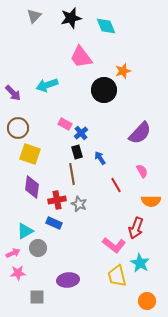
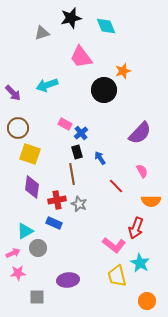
gray triangle: moved 8 px right, 17 px down; rotated 28 degrees clockwise
red line: moved 1 px down; rotated 14 degrees counterclockwise
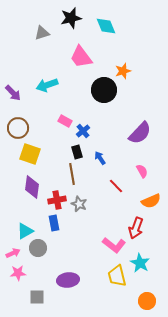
pink rectangle: moved 3 px up
blue cross: moved 2 px right, 2 px up
orange semicircle: rotated 24 degrees counterclockwise
blue rectangle: rotated 56 degrees clockwise
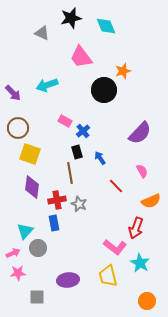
gray triangle: rotated 42 degrees clockwise
brown line: moved 2 px left, 1 px up
cyan triangle: rotated 18 degrees counterclockwise
pink L-shape: moved 1 px right, 2 px down
yellow trapezoid: moved 9 px left
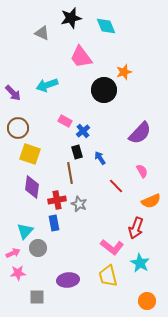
orange star: moved 1 px right, 1 px down
pink L-shape: moved 3 px left
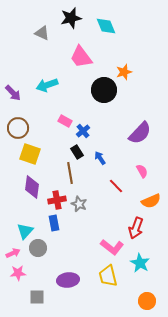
black rectangle: rotated 16 degrees counterclockwise
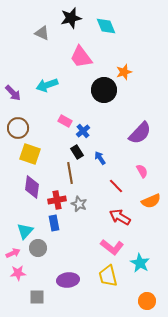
red arrow: moved 16 px left, 11 px up; rotated 100 degrees clockwise
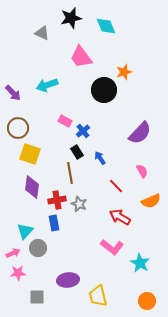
yellow trapezoid: moved 10 px left, 20 px down
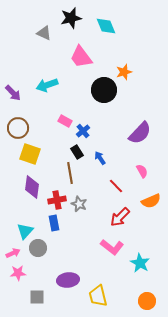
gray triangle: moved 2 px right
red arrow: rotated 75 degrees counterclockwise
